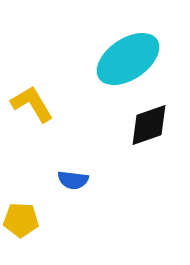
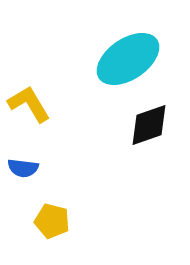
yellow L-shape: moved 3 px left
blue semicircle: moved 50 px left, 12 px up
yellow pentagon: moved 31 px right, 1 px down; rotated 12 degrees clockwise
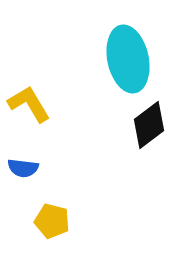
cyan ellipse: rotated 68 degrees counterclockwise
black diamond: rotated 18 degrees counterclockwise
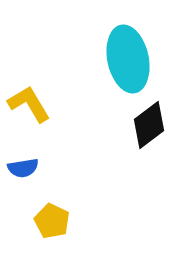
blue semicircle: rotated 16 degrees counterclockwise
yellow pentagon: rotated 12 degrees clockwise
